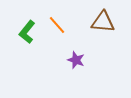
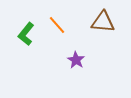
green L-shape: moved 1 px left, 2 px down
purple star: rotated 12 degrees clockwise
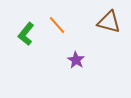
brown triangle: moved 6 px right; rotated 10 degrees clockwise
